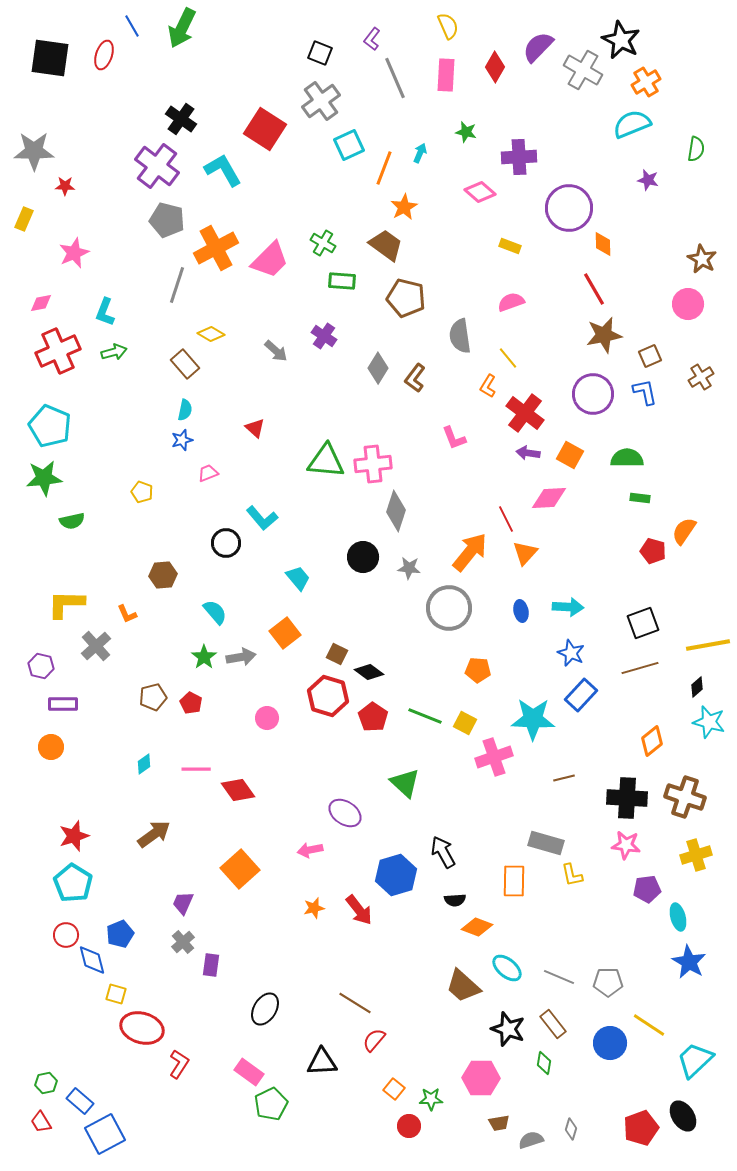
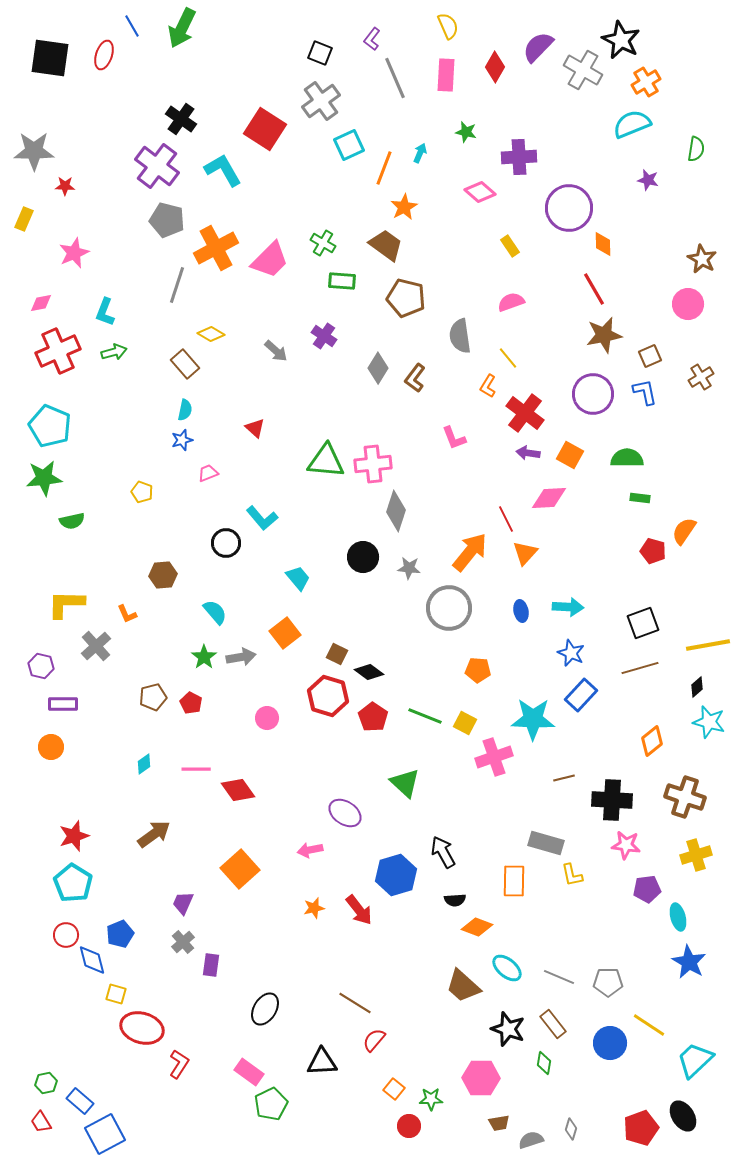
yellow rectangle at (510, 246): rotated 35 degrees clockwise
black cross at (627, 798): moved 15 px left, 2 px down
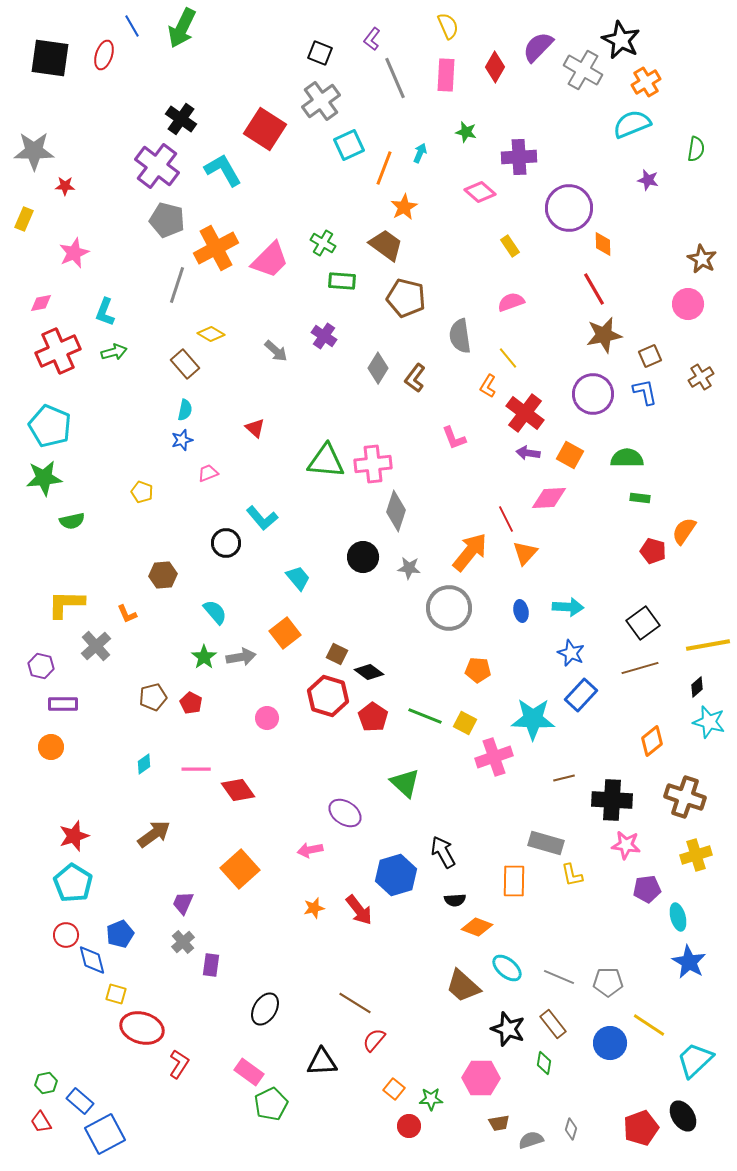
black square at (643, 623): rotated 16 degrees counterclockwise
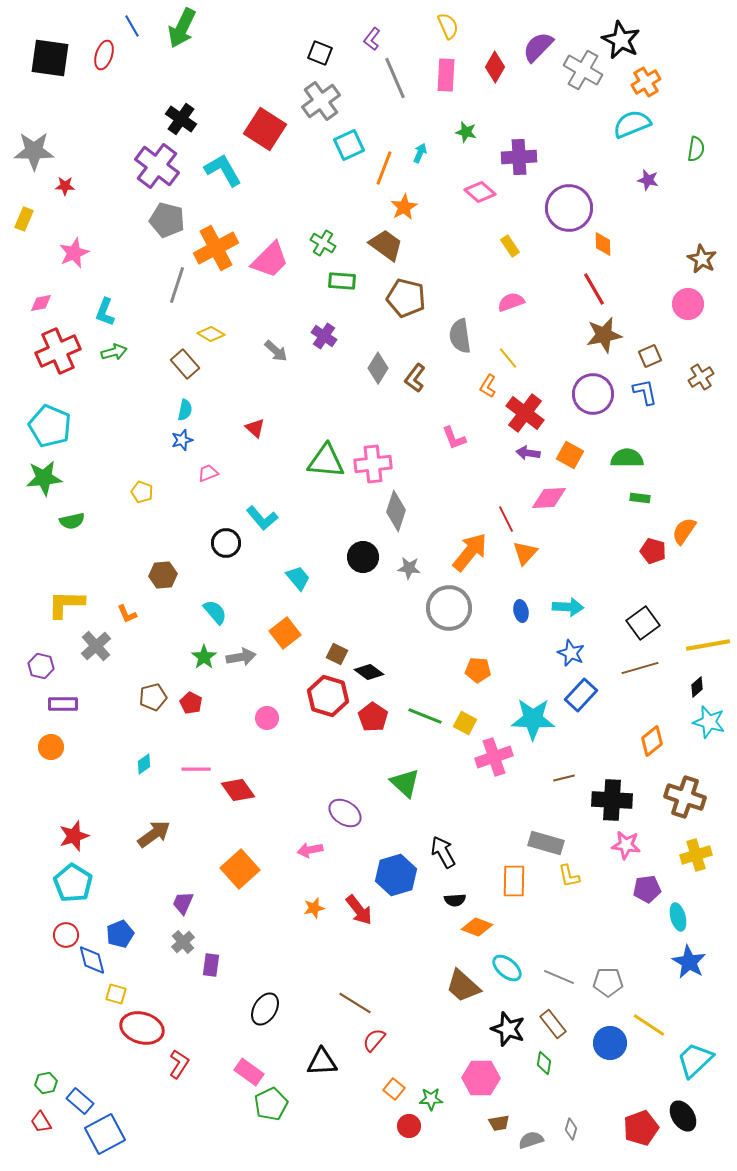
yellow L-shape at (572, 875): moved 3 px left, 1 px down
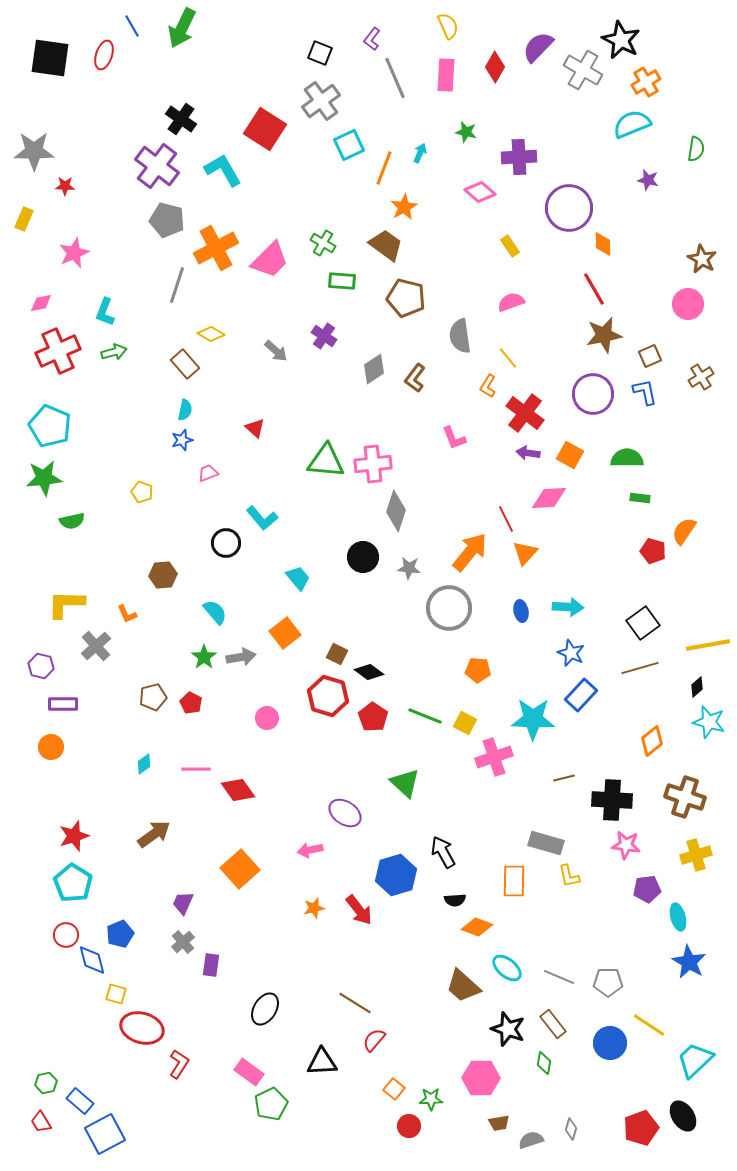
gray diamond at (378, 368): moved 4 px left, 1 px down; rotated 24 degrees clockwise
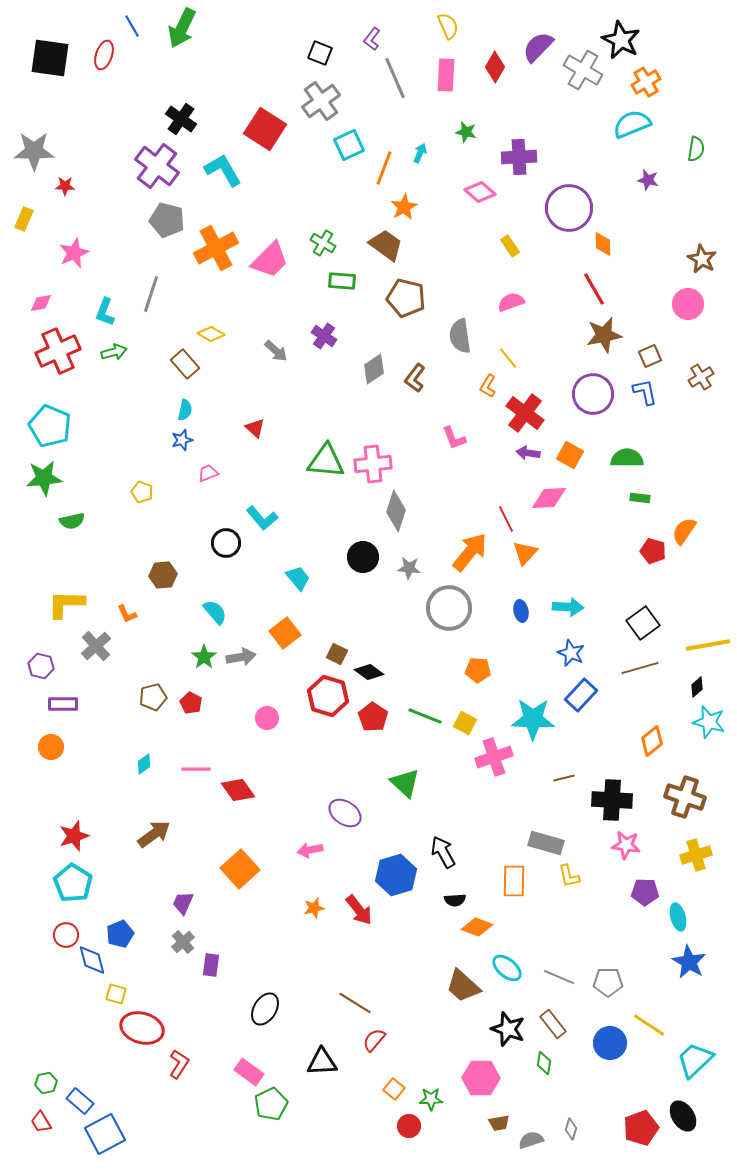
gray line at (177, 285): moved 26 px left, 9 px down
purple pentagon at (647, 889): moved 2 px left, 3 px down; rotated 8 degrees clockwise
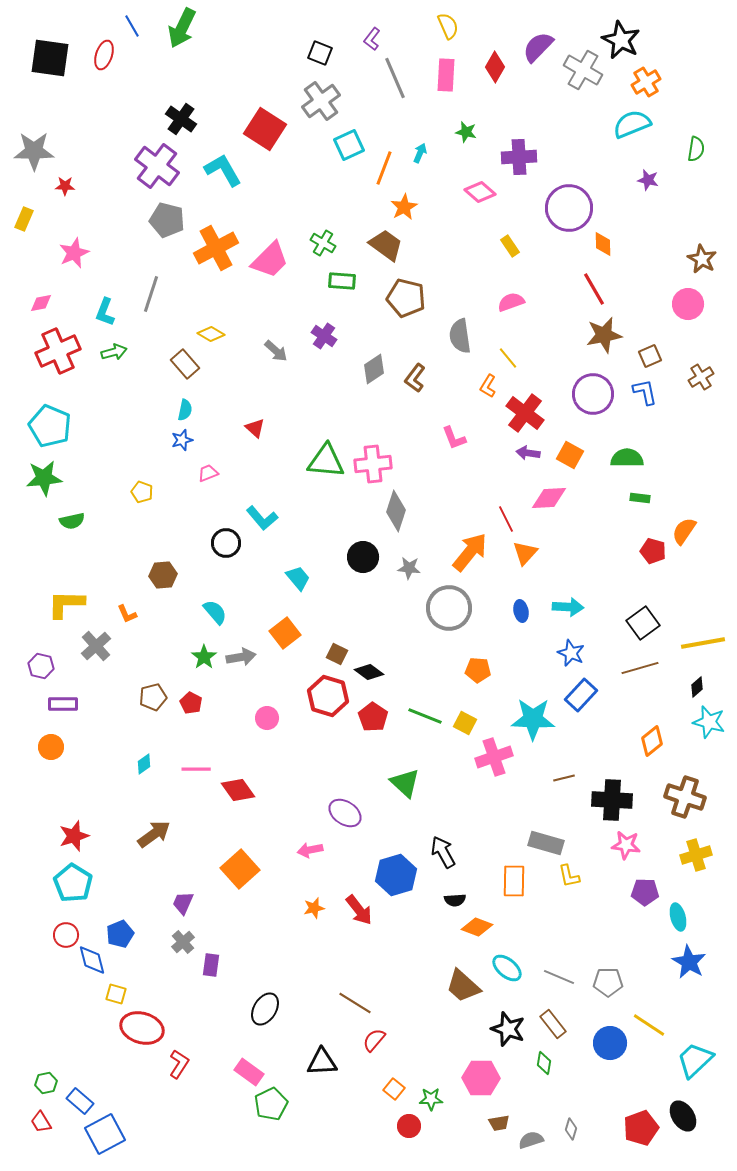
yellow line at (708, 645): moved 5 px left, 2 px up
